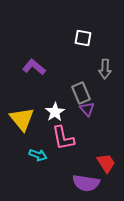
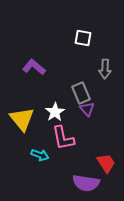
cyan arrow: moved 2 px right
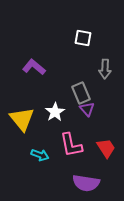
pink L-shape: moved 8 px right, 7 px down
red trapezoid: moved 15 px up
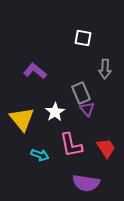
purple L-shape: moved 1 px right, 4 px down
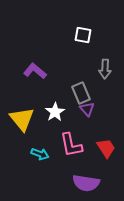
white square: moved 3 px up
cyan arrow: moved 1 px up
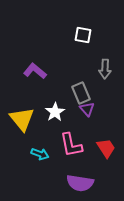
purple semicircle: moved 6 px left
